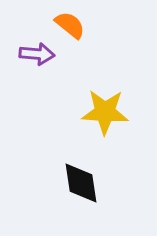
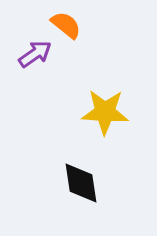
orange semicircle: moved 4 px left
purple arrow: moved 2 px left; rotated 40 degrees counterclockwise
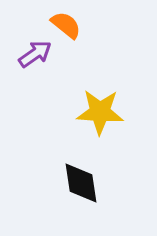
yellow star: moved 5 px left
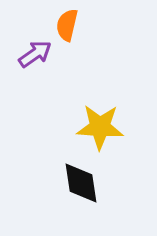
orange semicircle: moved 1 px right; rotated 116 degrees counterclockwise
yellow star: moved 15 px down
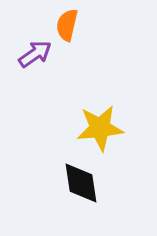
yellow star: moved 1 px down; rotated 9 degrees counterclockwise
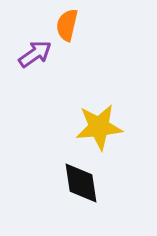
yellow star: moved 1 px left, 1 px up
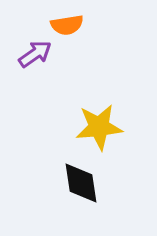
orange semicircle: rotated 112 degrees counterclockwise
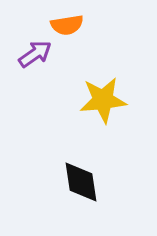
yellow star: moved 4 px right, 27 px up
black diamond: moved 1 px up
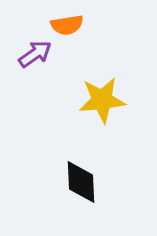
yellow star: moved 1 px left
black diamond: rotated 6 degrees clockwise
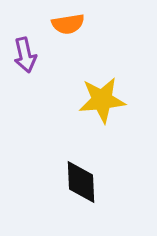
orange semicircle: moved 1 px right, 1 px up
purple arrow: moved 10 px left, 1 px down; rotated 112 degrees clockwise
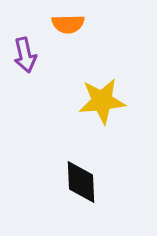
orange semicircle: rotated 8 degrees clockwise
yellow star: moved 1 px down
